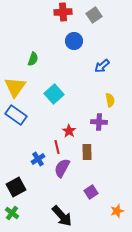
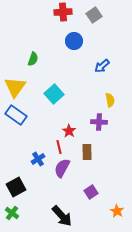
red line: moved 2 px right
orange star: rotated 24 degrees counterclockwise
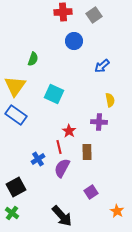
yellow triangle: moved 1 px up
cyan square: rotated 24 degrees counterclockwise
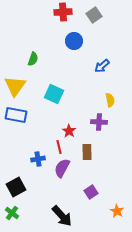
blue rectangle: rotated 25 degrees counterclockwise
blue cross: rotated 24 degrees clockwise
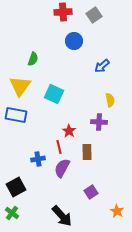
yellow triangle: moved 5 px right
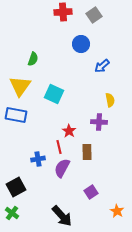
blue circle: moved 7 px right, 3 px down
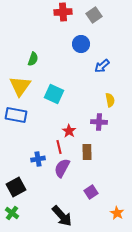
orange star: moved 2 px down
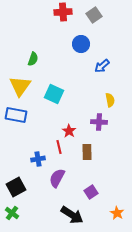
purple semicircle: moved 5 px left, 10 px down
black arrow: moved 10 px right, 1 px up; rotated 15 degrees counterclockwise
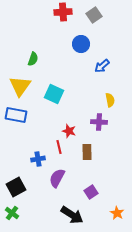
red star: rotated 16 degrees counterclockwise
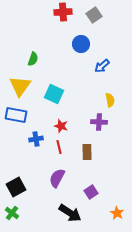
red star: moved 8 px left, 5 px up
blue cross: moved 2 px left, 20 px up
black arrow: moved 2 px left, 2 px up
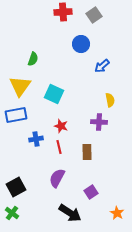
blue rectangle: rotated 20 degrees counterclockwise
